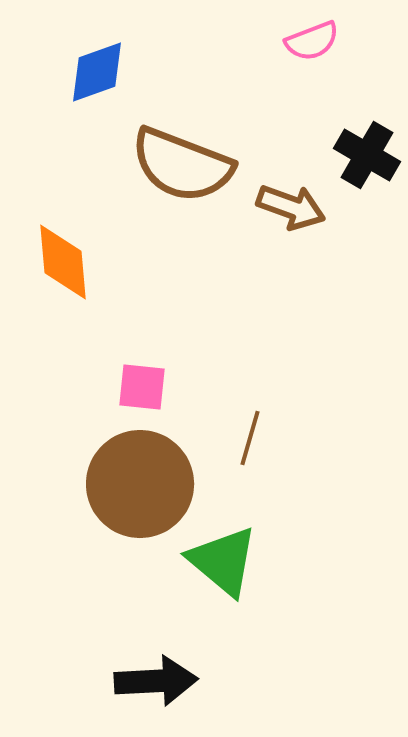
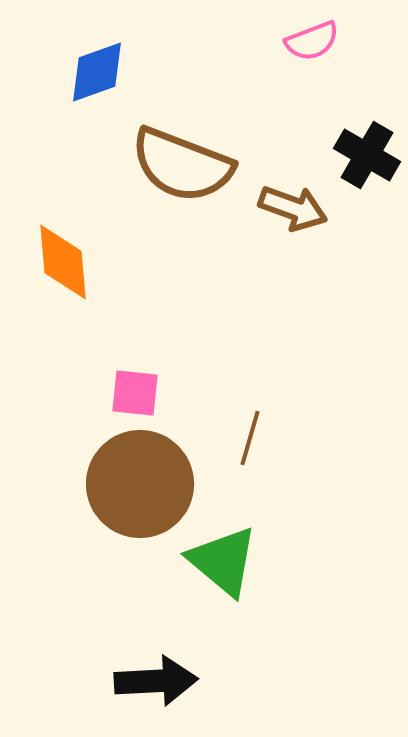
brown arrow: moved 2 px right, 1 px down
pink square: moved 7 px left, 6 px down
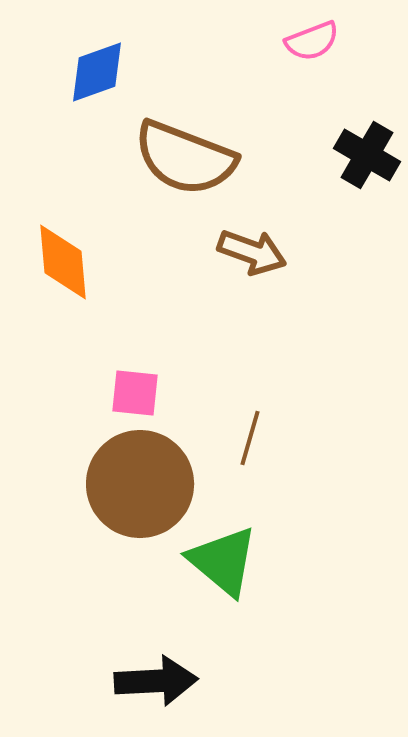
brown semicircle: moved 3 px right, 7 px up
brown arrow: moved 41 px left, 44 px down
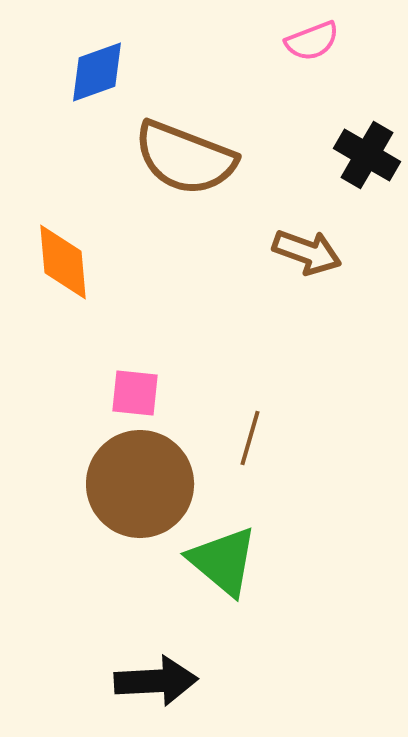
brown arrow: moved 55 px right
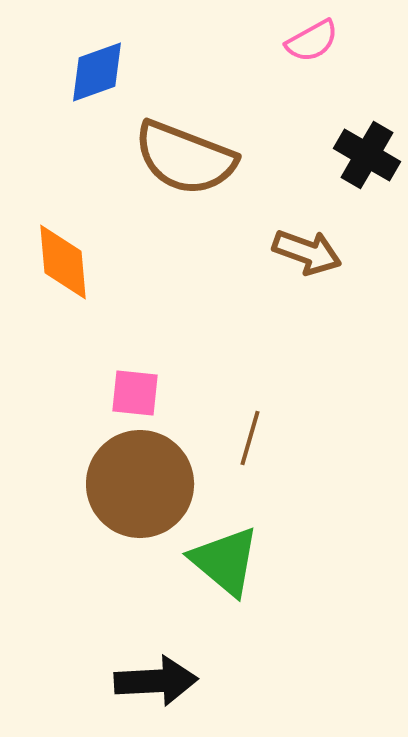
pink semicircle: rotated 8 degrees counterclockwise
green triangle: moved 2 px right
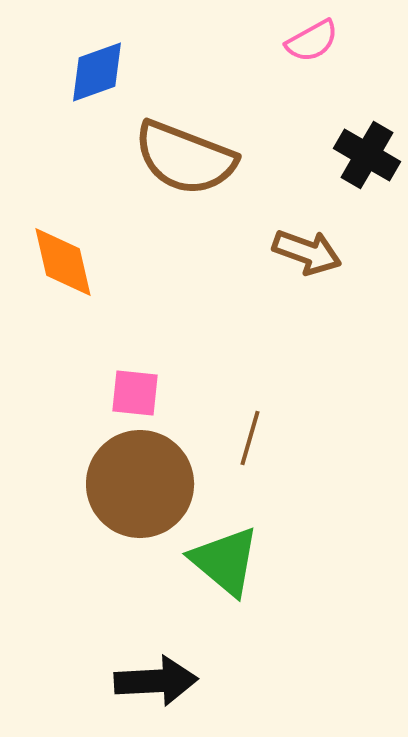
orange diamond: rotated 8 degrees counterclockwise
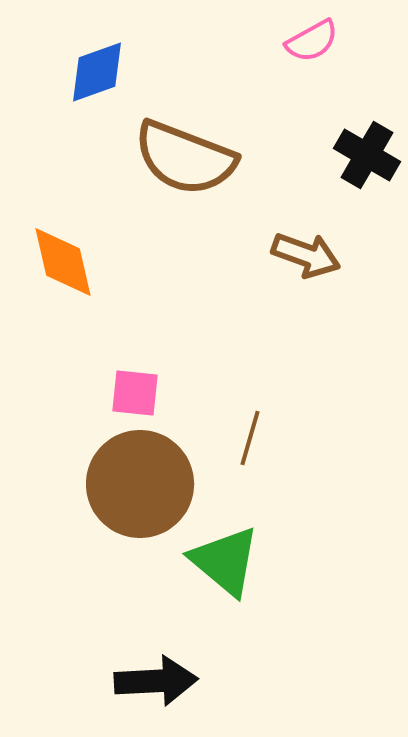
brown arrow: moved 1 px left, 3 px down
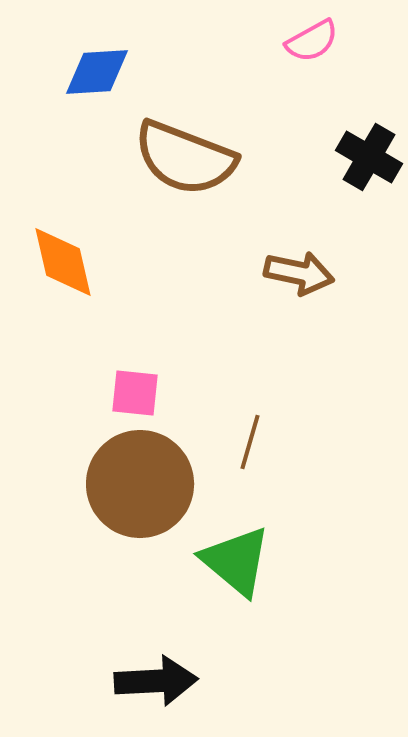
blue diamond: rotated 16 degrees clockwise
black cross: moved 2 px right, 2 px down
brown arrow: moved 7 px left, 18 px down; rotated 8 degrees counterclockwise
brown line: moved 4 px down
green triangle: moved 11 px right
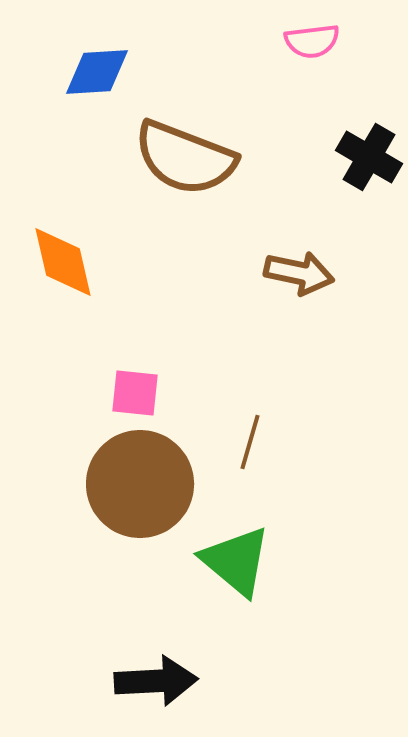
pink semicircle: rotated 22 degrees clockwise
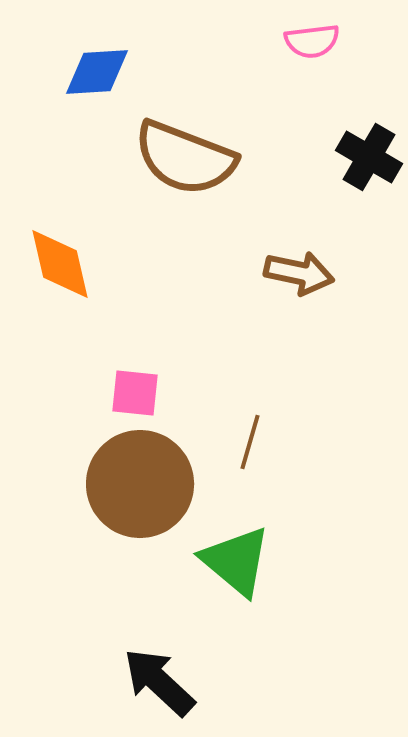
orange diamond: moved 3 px left, 2 px down
black arrow: moved 3 px right, 1 px down; rotated 134 degrees counterclockwise
